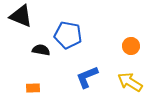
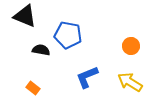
black triangle: moved 4 px right
orange rectangle: rotated 40 degrees clockwise
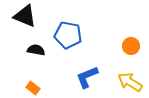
black semicircle: moved 5 px left
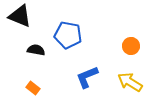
black triangle: moved 5 px left
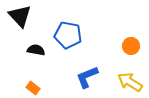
black triangle: rotated 25 degrees clockwise
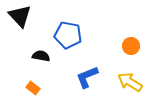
black semicircle: moved 5 px right, 6 px down
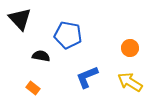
black triangle: moved 3 px down
orange circle: moved 1 px left, 2 px down
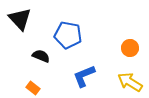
black semicircle: rotated 12 degrees clockwise
blue L-shape: moved 3 px left, 1 px up
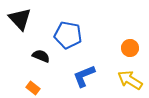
yellow arrow: moved 2 px up
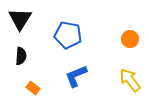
black triangle: rotated 15 degrees clockwise
orange circle: moved 9 px up
black semicircle: moved 20 px left; rotated 72 degrees clockwise
blue L-shape: moved 8 px left
yellow arrow: rotated 20 degrees clockwise
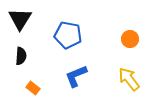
yellow arrow: moved 1 px left, 1 px up
